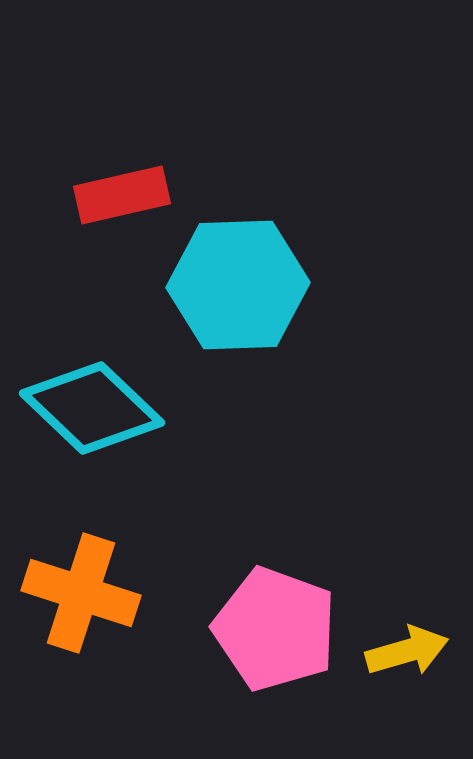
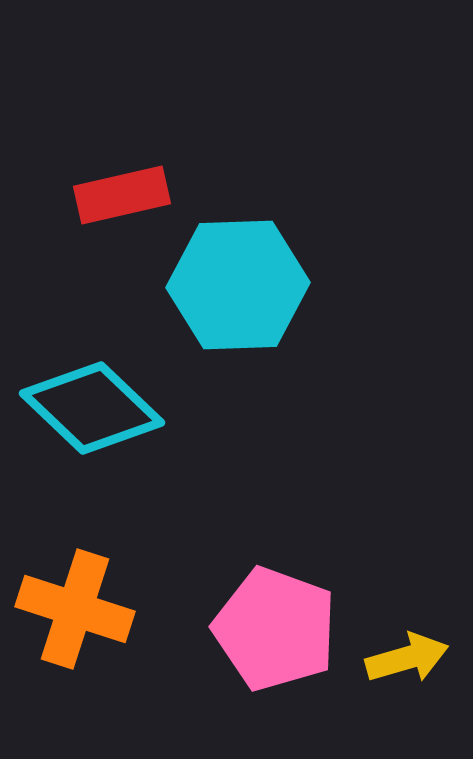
orange cross: moved 6 px left, 16 px down
yellow arrow: moved 7 px down
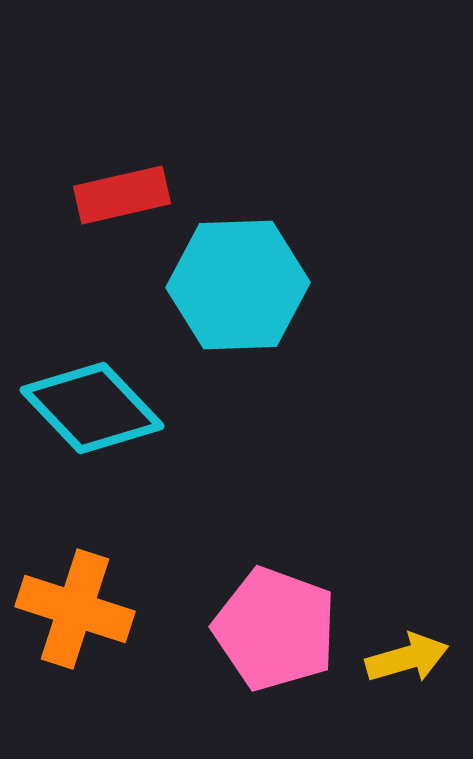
cyan diamond: rotated 3 degrees clockwise
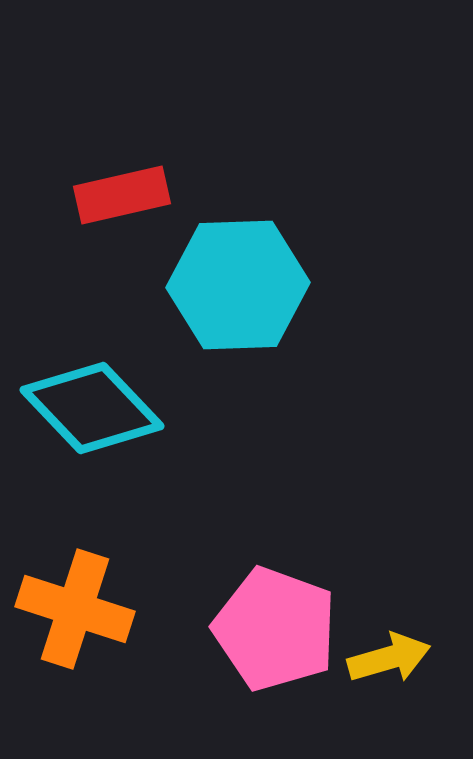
yellow arrow: moved 18 px left
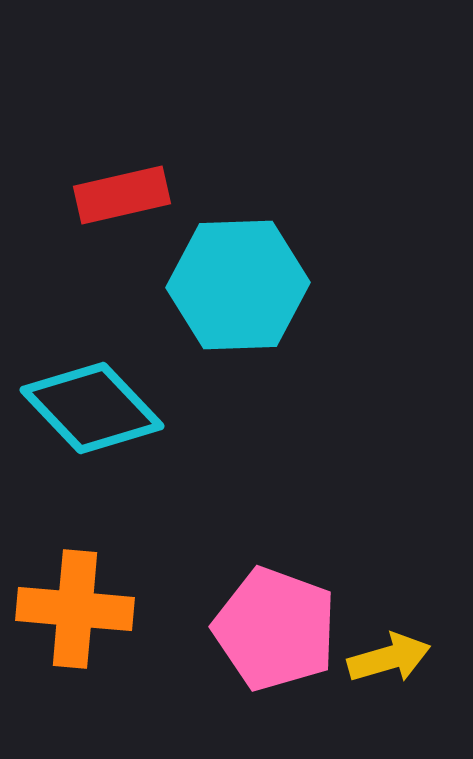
orange cross: rotated 13 degrees counterclockwise
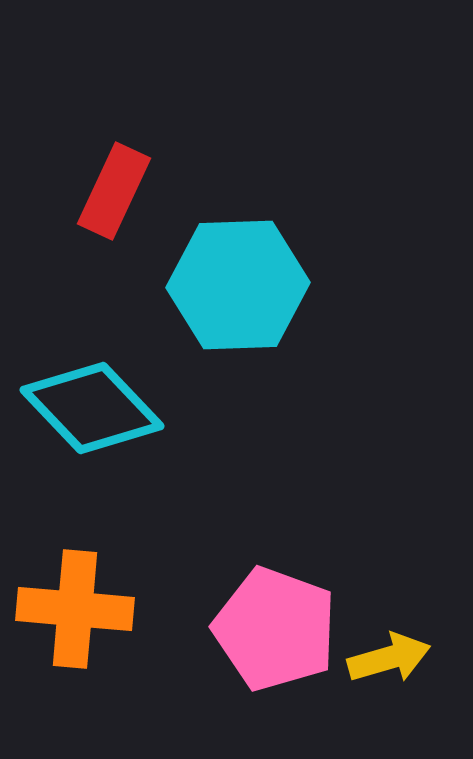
red rectangle: moved 8 px left, 4 px up; rotated 52 degrees counterclockwise
